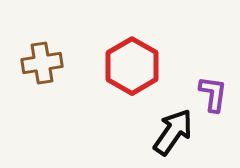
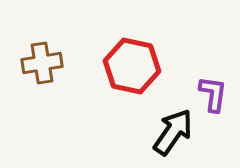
red hexagon: rotated 18 degrees counterclockwise
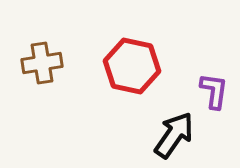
purple L-shape: moved 1 px right, 3 px up
black arrow: moved 1 px right, 3 px down
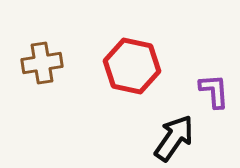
purple L-shape: rotated 12 degrees counterclockwise
black arrow: moved 3 px down
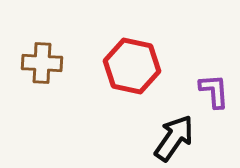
brown cross: rotated 12 degrees clockwise
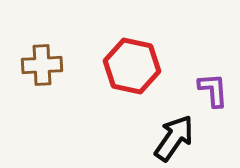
brown cross: moved 2 px down; rotated 6 degrees counterclockwise
purple L-shape: moved 1 px left, 1 px up
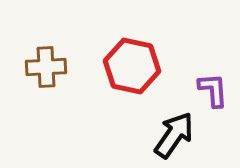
brown cross: moved 4 px right, 2 px down
black arrow: moved 3 px up
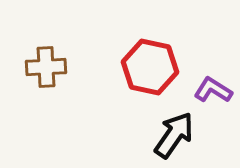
red hexagon: moved 18 px right, 1 px down
purple L-shape: rotated 54 degrees counterclockwise
